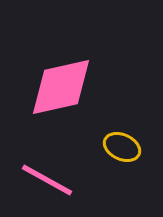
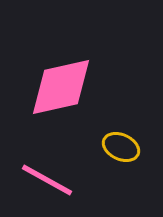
yellow ellipse: moved 1 px left
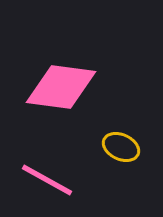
pink diamond: rotated 20 degrees clockwise
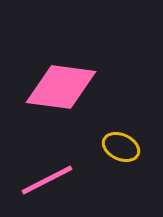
pink line: rotated 56 degrees counterclockwise
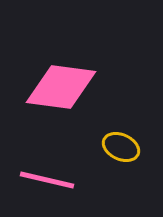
pink line: rotated 40 degrees clockwise
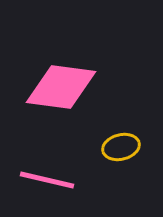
yellow ellipse: rotated 39 degrees counterclockwise
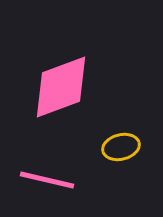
pink diamond: rotated 28 degrees counterclockwise
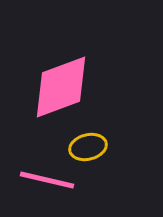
yellow ellipse: moved 33 px left
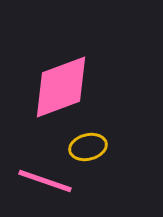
pink line: moved 2 px left, 1 px down; rotated 6 degrees clockwise
